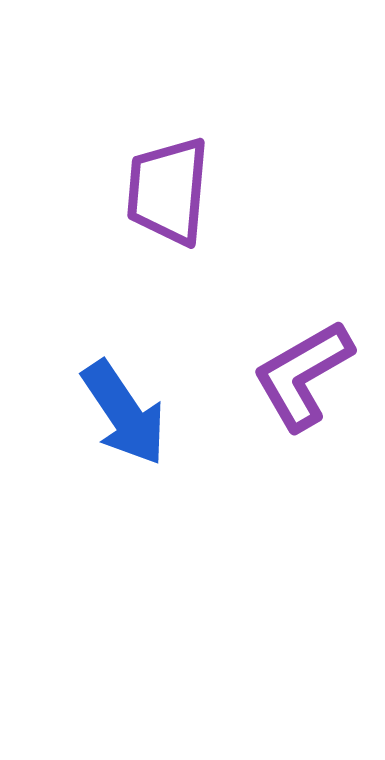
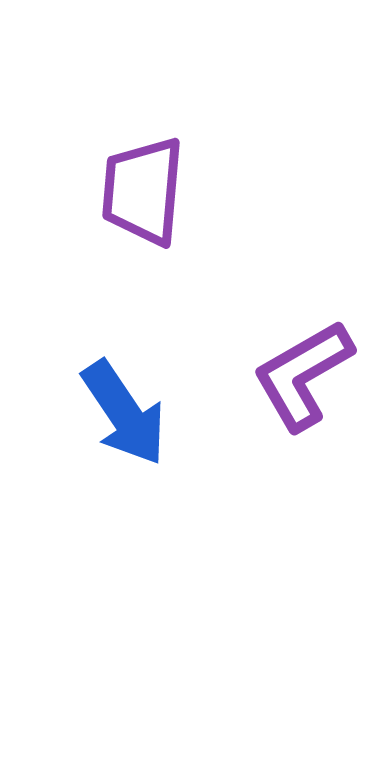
purple trapezoid: moved 25 px left
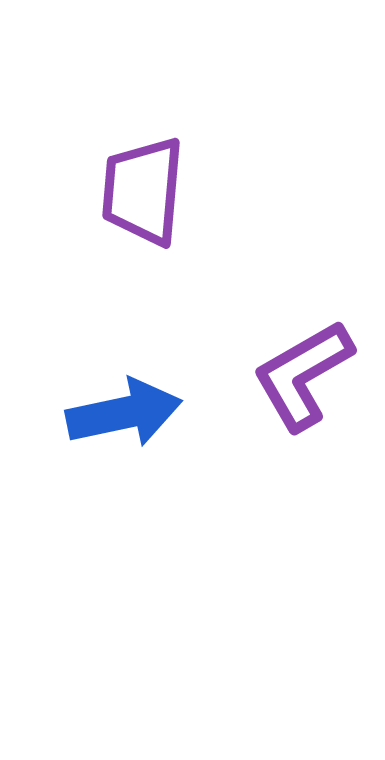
blue arrow: rotated 68 degrees counterclockwise
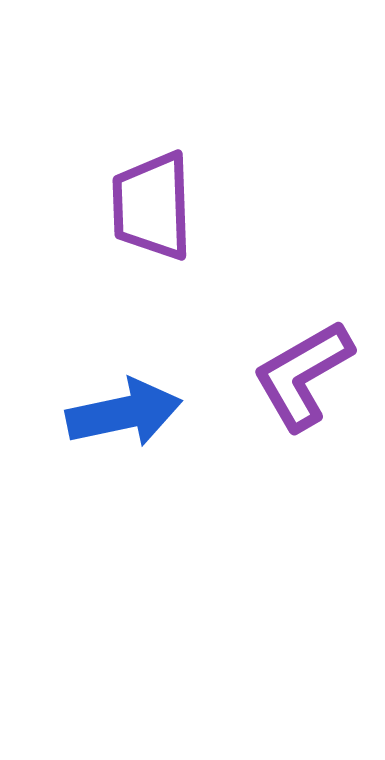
purple trapezoid: moved 9 px right, 15 px down; rotated 7 degrees counterclockwise
